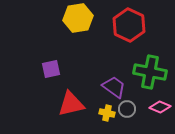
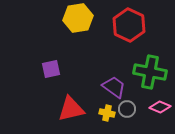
red triangle: moved 5 px down
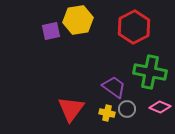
yellow hexagon: moved 2 px down
red hexagon: moved 5 px right, 2 px down; rotated 8 degrees clockwise
purple square: moved 38 px up
red triangle: rotated 40 degrees counterclockwise
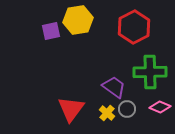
green cross: rotated 12 degrees counterclockwise
yellow cross: rotated 28 degrees clockwise
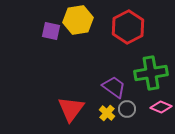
red hexagon: moved 6 px left
purple square: rotated 24 degrees clockwise
green cross: moved 1 px right, 1 px down; rotated 8 degrees counterclockwise
pink diamond: moved 1 px right
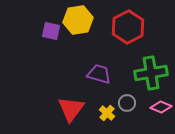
purple trapezoid: moved 15 px left, 13 px up; rotated 20 degrees counterclockwise
gray circle: moved 6 px up
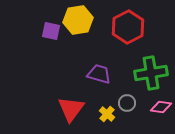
pink diamond: rotated 15 degrees counterclockwise
yellow cross: moved 1 px down
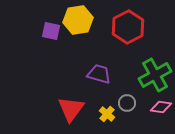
green cross: moved 4 px right, 2 px down; rotated 20 degrees counterclockwise
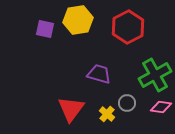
purple square: moved 6 px left, 2 px up
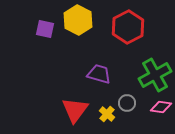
yellow hexagon: rotated 24 degrees counterclockwise
red triangle: moved 4 px right, 1 px down
